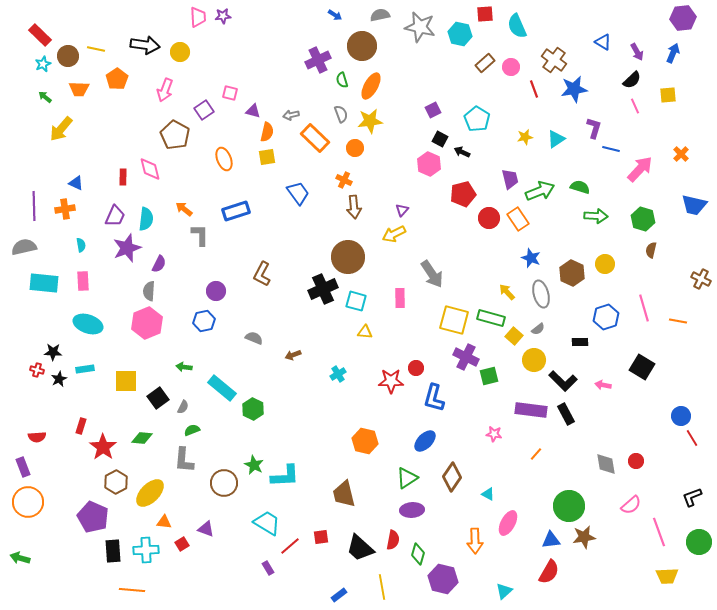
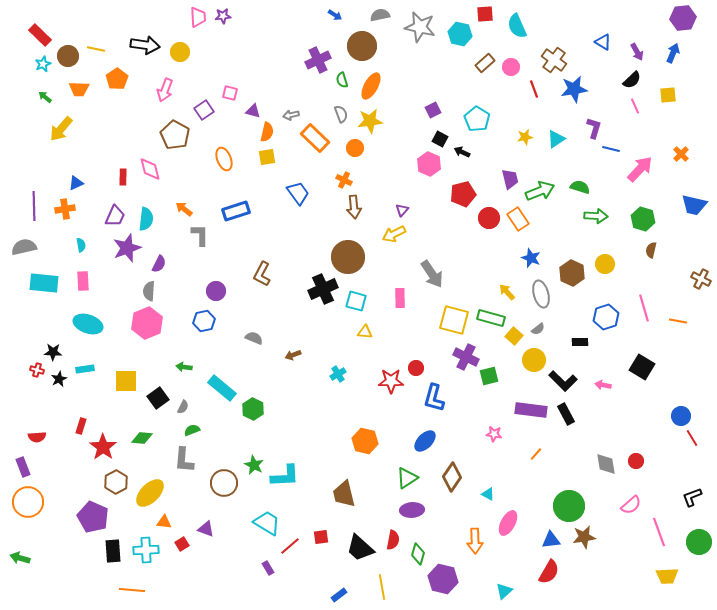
blue triangle at (76, 183): rotated 49 degrees counterclockwise
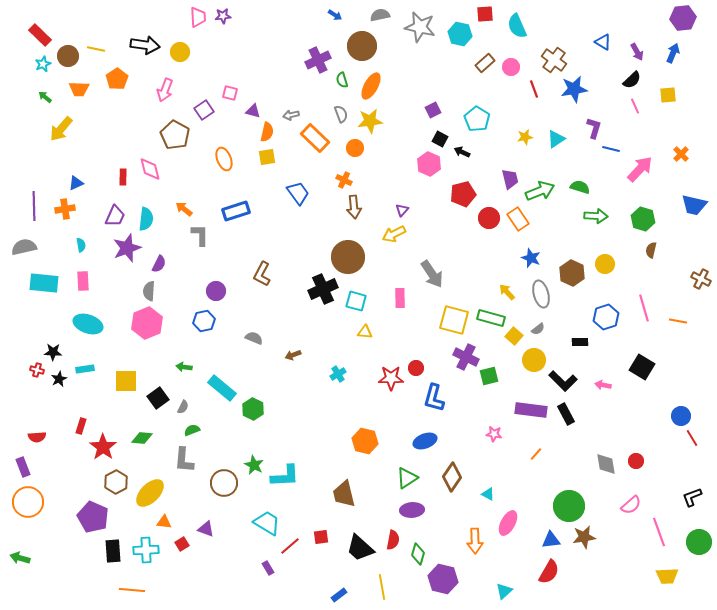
red star at (391, 381): moved 3 px up
blue ellipse at (425, 441): rotated 25 degrees clockwise
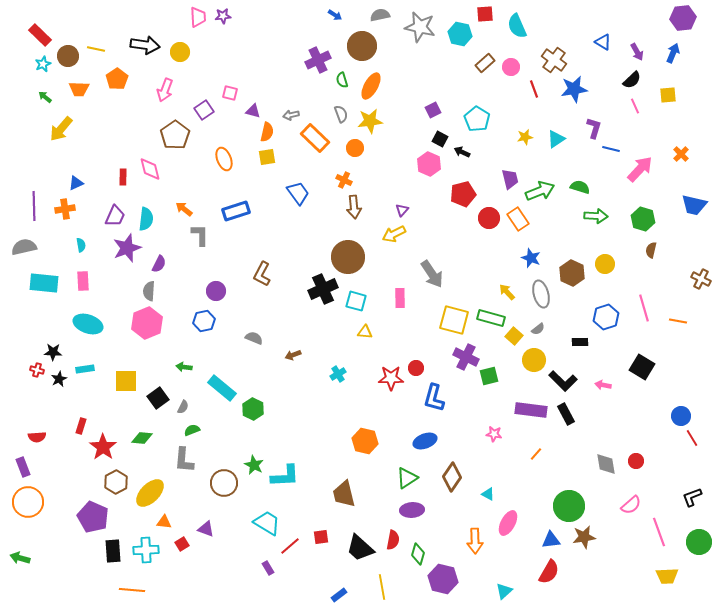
brown pentagon at (175, 135): rotated 8 degrees clockwise
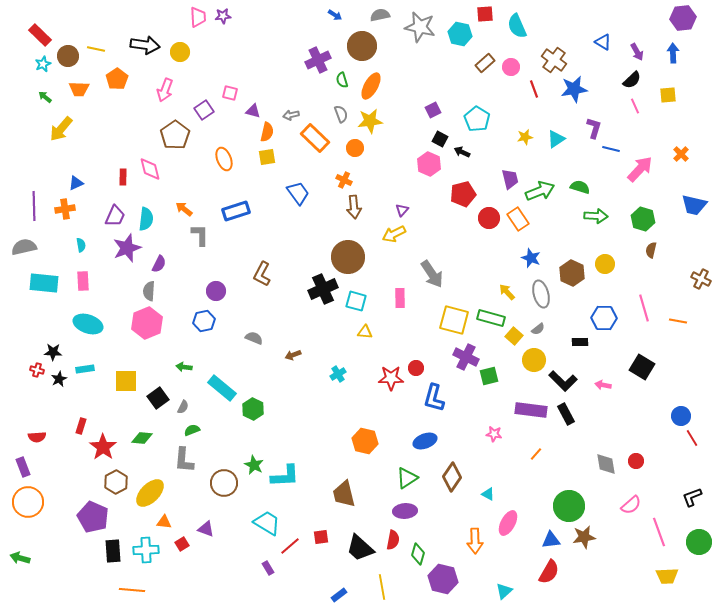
blue arrow at (673, 53): rotated 24 degrees counterclockwise
blue hexagon at (606, 317): moved 2 px left, 1 px down; rotated 20 degrees clockwise
purple ellipse at (412, 510): moved 7 px left, 1 px down
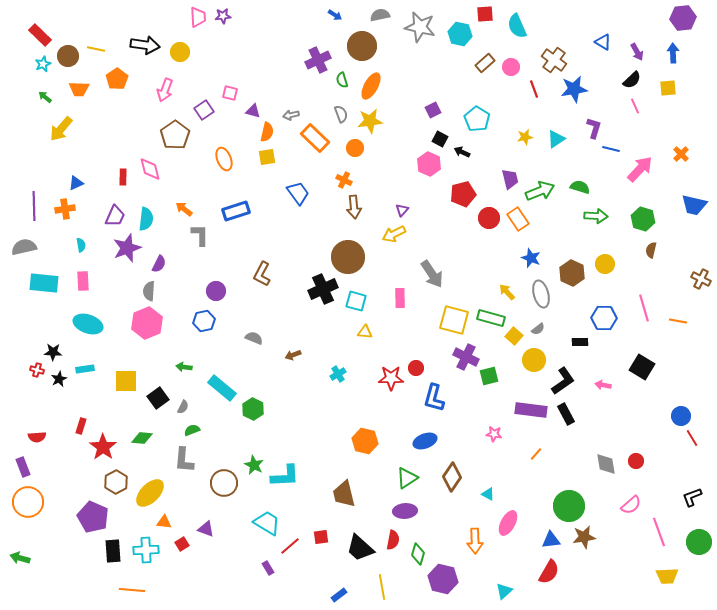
yellow square at (668, 95): moved 7 px up
black L-shape at (563, 381): rotated 80 degrees counterclockwise
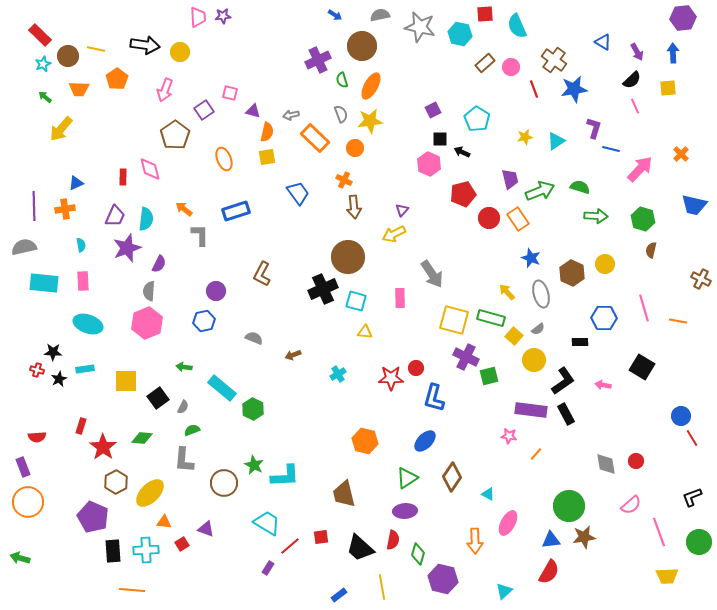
black square at (440, 139): rotated 28 degrees counterclockwise
cyan triangle at (556, 139): moved 2 px down
pink star at (494, 434): moved 15 px right, 2 px down
blue ellipse at (425, 441): rotated 25 degrees counterclockwise
purple rectangle at (268, 568): rotated 64 degrees clockwise
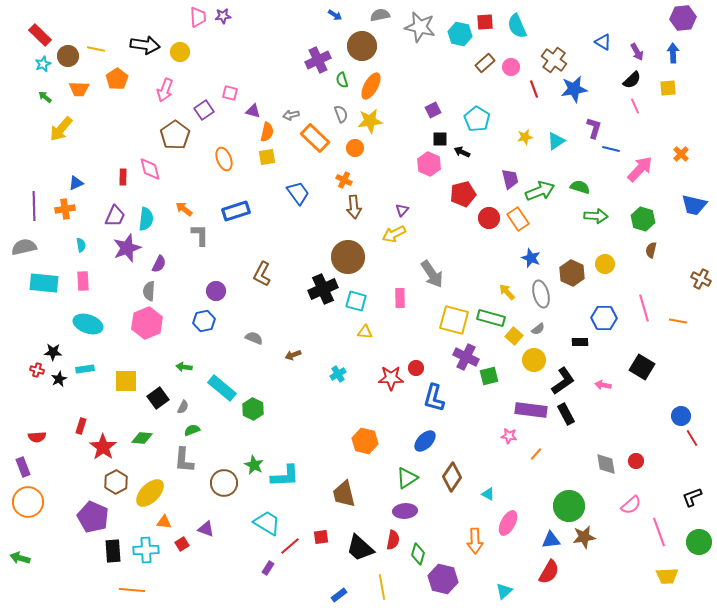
red square at (485, 14): moved 8 px down
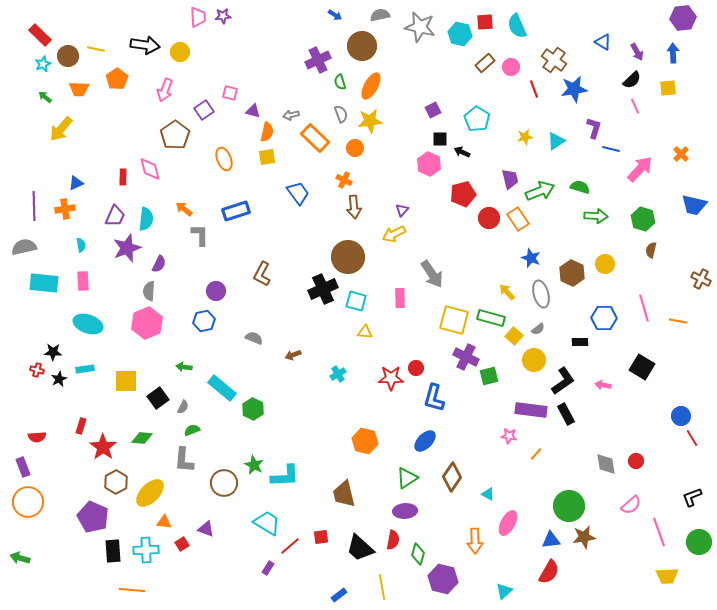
green semicircle at (342, 80): moved 2 px left, 2 px down
